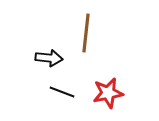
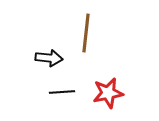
black line: rotated 25 degrees counterclockwise
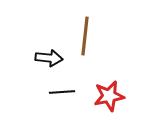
brown line: moved 1 px left, 3 px down
red star: moved 1 px right, 3 px down
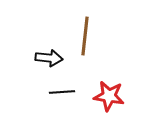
red star: rotated 20 degrees clockwise
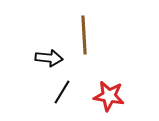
brown line: moved 1 px left, 1 px up; rotated 9 degrees counterclockwise
black line: rotated 55 degrees counterclockwise
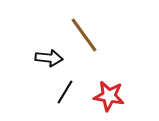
brown line: rotated 33 degrees counterclockwise
black line: moved 3 px right
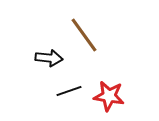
black line: moved 4 px right, 1 px up; rotated 40 degrees clockwise
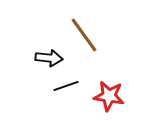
black line: moved 3 px left, 5 px up
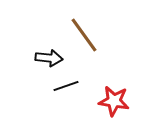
red star: moved 5 px right, 5 px down
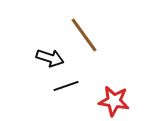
black arrow: moved 1 px right; rotated 12 degrees clockwise
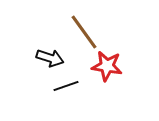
brown line: moved 3 px up
red star: moved 7 px left, 35 px up
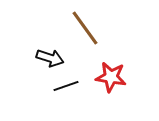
brown line: moved 1 px right, 4 px up
red star: moved 4 px right, 11 px down
